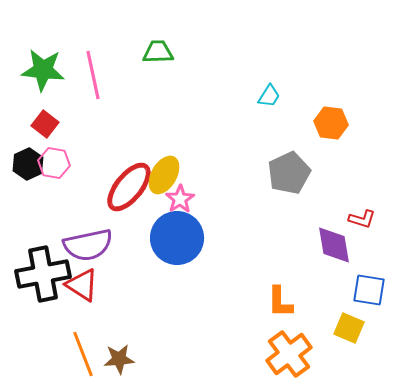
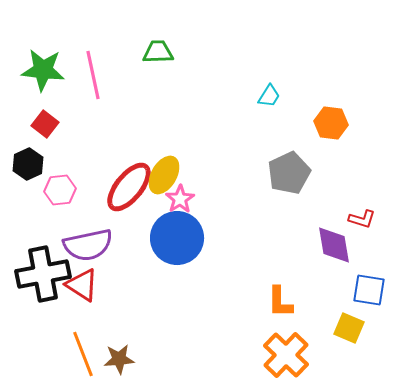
pink hexagon: moved 6 px right, 27 px down; rotated 16 degrees counterclockwise
orange cross: moved 3 px left, 1 px down; rotated 9 degrees counterclockwise
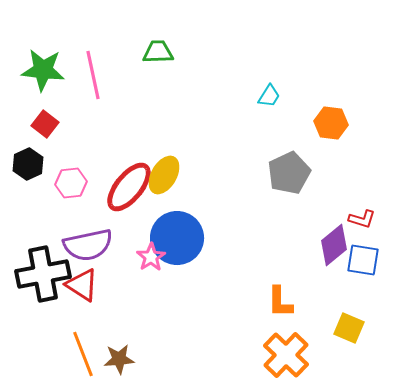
pink hexagon: moved 11 px right, 7 px up
pink star: moved 29 px left, 58 px down
purple diamond: rotated 60 degrees clockwise
blue square: moved 6 px left, 30 px up
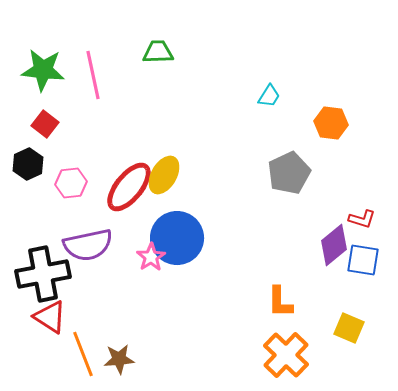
red triangle: moved 32 px left, 32 px down
